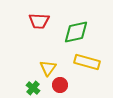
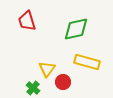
red trapezoid: moved 12 px left; rotated 70 degrees clockwise
green diamond: moved 3 px up
yellow triangle: moved 1 px left, 1 px down
red circle: moved 3 px right, 3 px up
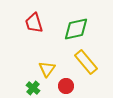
red trapezoid: moved 7 px right, 2 px down
yellow rectangle: moved 1 px left; rotated 35 degrees clockwise
red circle: moved 3 px right, 4 px down
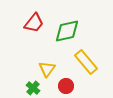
red trapezoid: rotated 125 degrees counterclockwise
green diamond: moved 9 px left, 2 px down
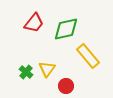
green diamond: moved 1 px left, 2 px up
yellow rectangle: moved 2 px right, 6 px up
green cross: moved 7 px left, 16 px up
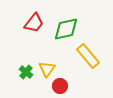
red circle: moved 6 px left
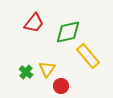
green diamond: moved 2 px right, 3 px down
red circle: moved 1 px right
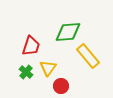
red trapezoid: moved 3 px left, 23 px down; rotated 20 degrees counterclockwise
green diamond: rotated 8 degrees clockwise
yellow triangle: moved 1 px right, 1 px up
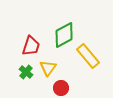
green diamond: moved 4 px left, 3 px down; rotated 24 degrees counterclockwise
red circle: moved 2 px down
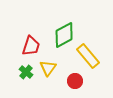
red circle: moved 14 px right, 7 px up
